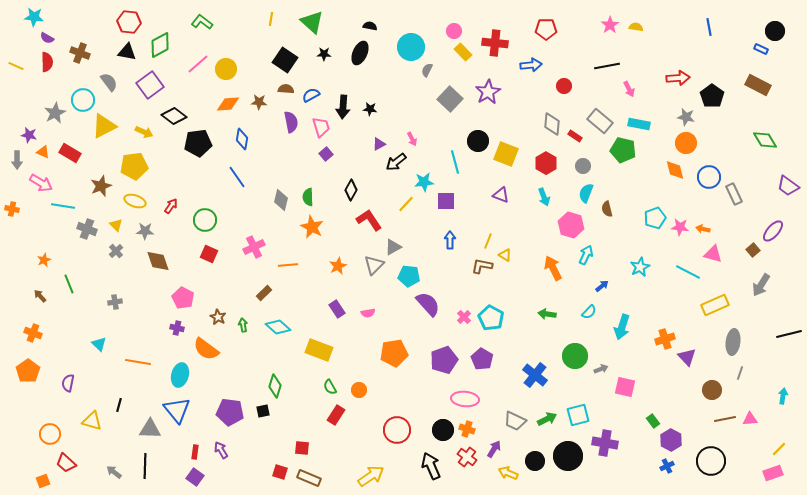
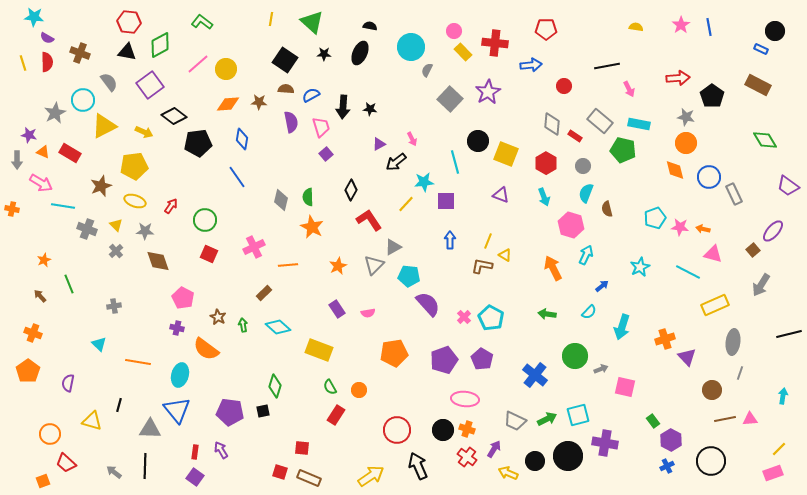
pink star at (610, 25): moved 71 px right
yellow line at (16, 66): moved 7 px right, 3 px up; rotated 49 degrees clockwise
gray cross at (115, 302): moved 1 px left, 4 px down
black arrow at (431, 466): moved 13 px left
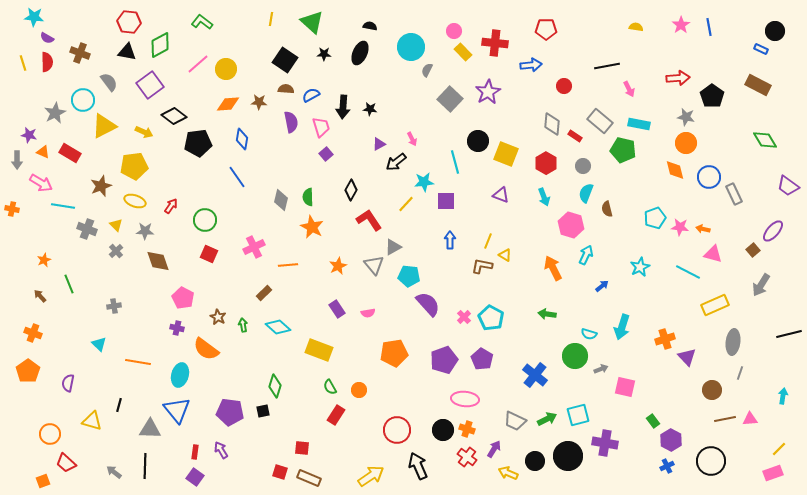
gray triangle at (374, 265): rotated 25 degrees counterclockwise
cyan semicircle at (589, 312): moved 22 px down; rotated 63 degrees clockwise
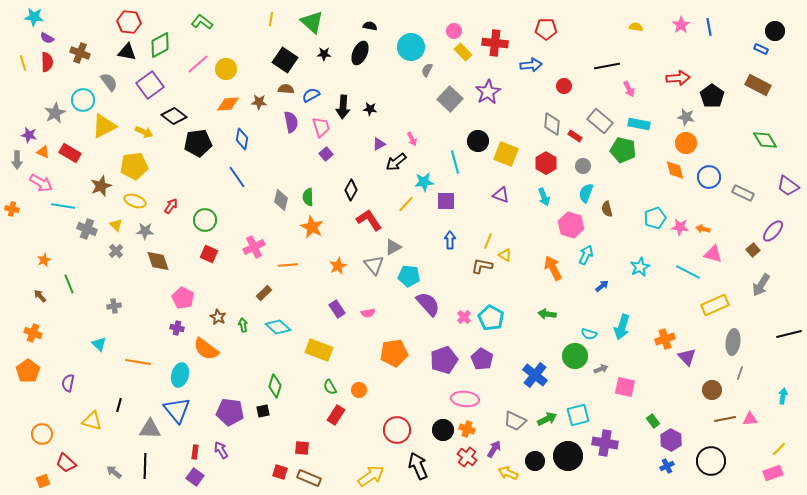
gray rectangle at (734, 194): moved 9 px right, 1 px up; rotated 40 degrees counterclockwise
orange circle at (50, 434): moved 8 px left
